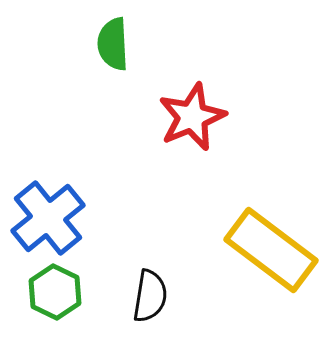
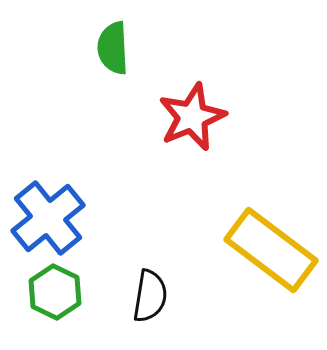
green semicircle: moved 4 px down
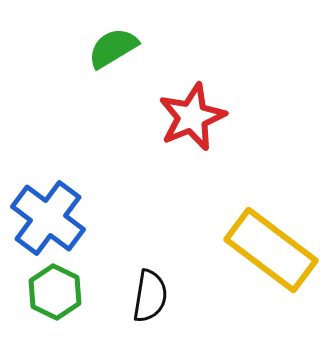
green semicircle: rotated 62 degrees clockwise
blue cross: rotated 14 degrees counterclockwise
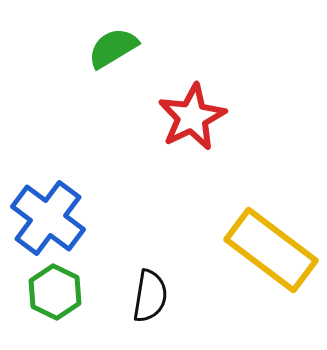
red star: rotated 4 degrees counterclockwise
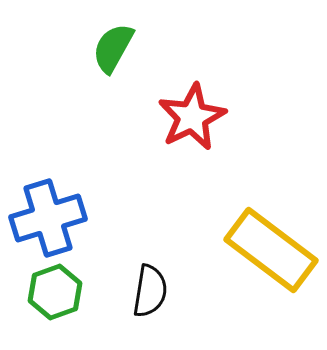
green semicircle: rotated 30 degrees counterclockwise
blue cross: rotated 36 degrees clockwise
green hexagon: rotated 14 degrees clockwise
black semicircle: moved 5 px up
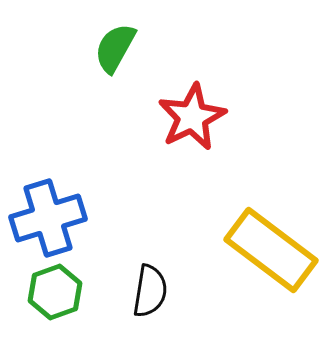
green semicircle: moved 2 px right
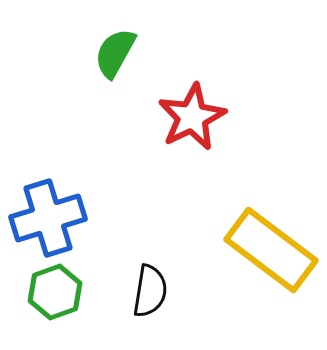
green semicircle: moved 5 px down
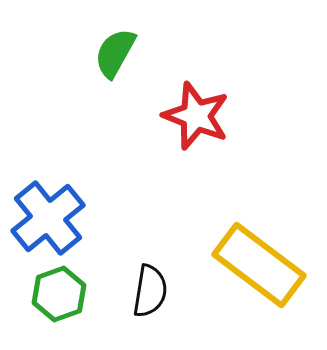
red star: moved 4 px right, 1 px up; rotated 24 degrees counterclockwise
blue cross: rotated 22 degrees counterclockwise
yellow rectangle: moved 12 px left, 15 px down
green hexagon: moved 4 px right, 2 px down
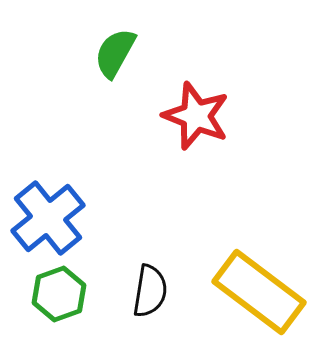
yellow rectangle: moved 27 px down
